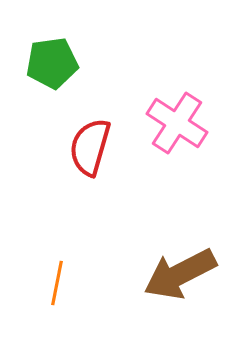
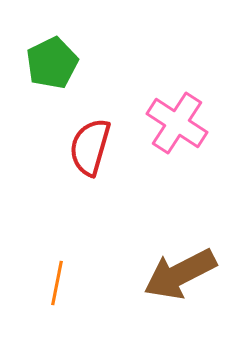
green pentagon: rotated 18 degrees counterclockwise
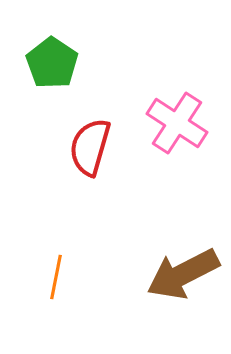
green pentagon: rotated 12 degrees counterclockwise
brown arrow: moved 3 px right
orange line: moved 1 px left, 6 px up
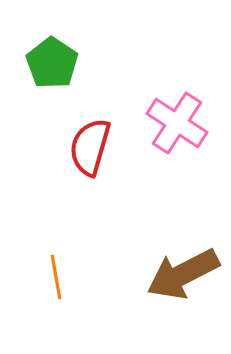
orange line: rotated 21 degrees counterclockwise
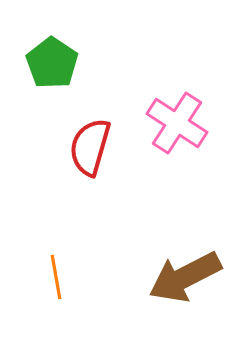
brown arrow: moved 2 px right, 3 px down
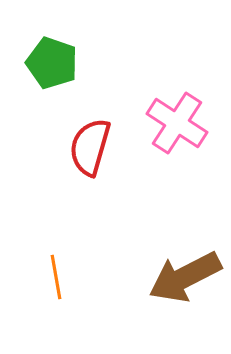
green pentagon: rotated 15 degrees counterclockwise
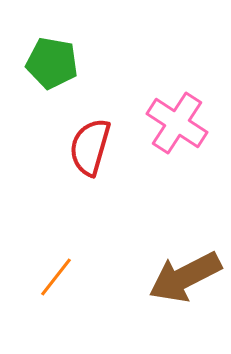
green pentagon: rotated 9 degrees counterclockwise
orange line: rotated 48 degrees clockwise
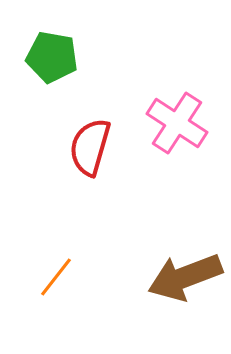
green pentagon: moved 6 px up
brown arrow: rotated 6 degrees clockwise
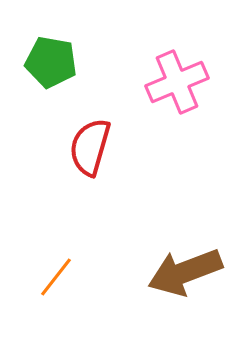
green pentagon: moved 1 px left, 5 px down
pink cross: moved 41 px up; rotated 34 degrees clockwise
brown arrow: moved 5 px up
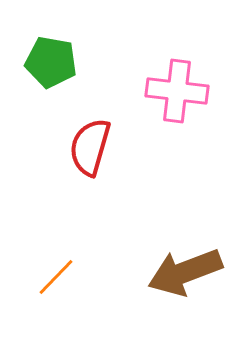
pink cross: moved 9 px down; rotated 30 degrees clockwise
orange line: rotated 6 degrees clockwise
